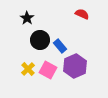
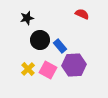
black star: rotated 24 degrees clockwise
purple hexagon: moved 1 px left, 1 px up; rotated 20 degrees clockwise
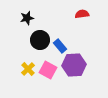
red semicircle: rotated 32 degrees counterclockwise
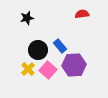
black circle: moved 2 px left, 10 px down
pink square: rotated 12 degrees clockwise
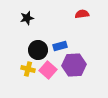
blue rectangle: rotated 64 degrees counterclockwise
yellow cross: rotated 32 degrees counterclockwise
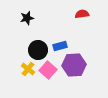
yellow cross: rotated 24 degrees clockwise
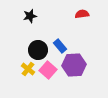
black star: moved 3 px right, 2 px up
blue rectangle: rotated 64 degrees clockwise
